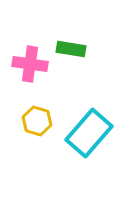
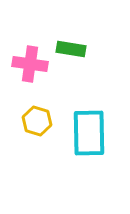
cyan rectangle: rotated 42 degrees counterclockwise
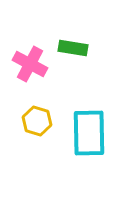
green rectangle: moved 2 px right, 1 px up
pink cross: rotated 20 degrees clockwise
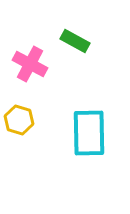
green rectangle: moved 2 px right, 7 px up; rotated 20 degrees clockwise
yellow hexagon: moved 18 px left, 1 px up
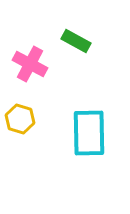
green rectangle: moved 1 px right
yellow hexagon: moved 1 px right, 1 px up
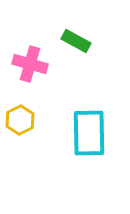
pink cross: rotated 12 degrees counterclockwise
yellow hexagon: moved 1 px down; rotated 16 degrees clockwise
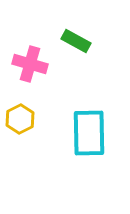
yellow hexagon: moved 1 px up
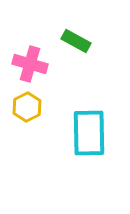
yellow hexagon: moved 7 px right, 12 px up
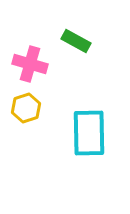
yellow hexagon: moved 1 px left, 1 px down; rotated 8 degrees clockwise
